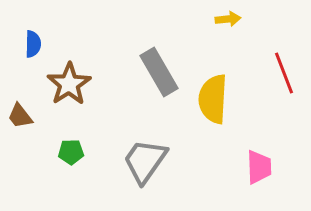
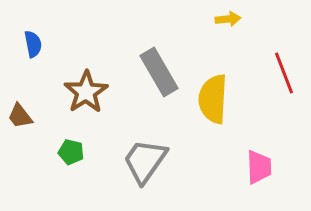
blue semicircle: rotated 12 degrees counterclockwise
brown star: moved 17 px right, 8 px down
green pentagon: rotated 15 degrees clockwise
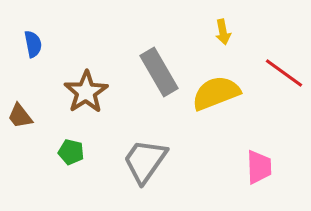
yellow arrow: moved 5 px left, 13 px down; rotated 85 degrees clockwise
red line: rotated 33 degrees counterclockwise
yellow semicircle: moved 3 px right, 6 px up; rotated 66 degrees clockwise
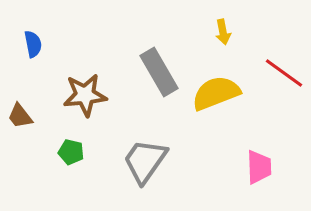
brown star: moved 1 px left, 3 px down; rotated 27 degrees clockwise
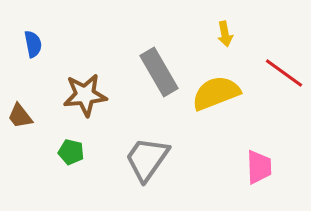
yellow arrow: moved 2 px right, 2 px down
gray trapezoid: moved 2 px right, 2 px up
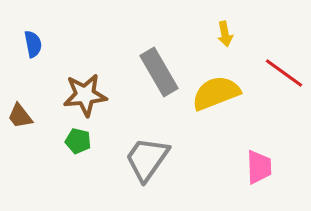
green pentagon: moved 7 px right, 11 px up
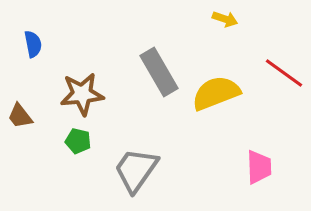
yellow arrow: moved 15 px up; rotated 60 degrees counterclockwise
brown star: moved 3 px left, 1 px up
gray trapezoid: moved 11 px left, 11 px down
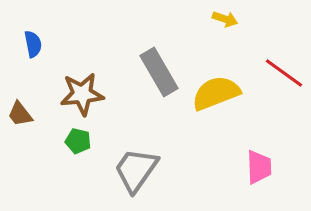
brown trapezoid: moved 2 px up
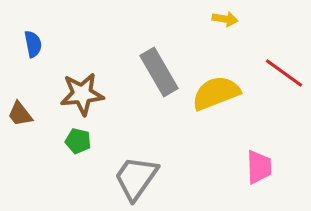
yellow arrow: rotated 10 degrees counterclockwise
gray trapezoid: moved 8 px down
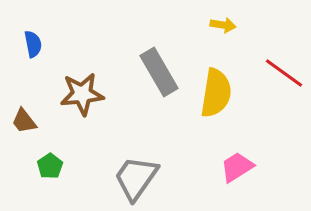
yellow arrow: moved 2 px left, 6 px down
yellow semicircle: rotated 120 degrees clockwise
brown trapezoid: moved 4 px right, 7 px down
green pentagon: moved 28 px left, 25 px down; rotated 25 degrees clockwise
pink trapezoid: moved 22 px left; rotated 120 degrees counterclockwise
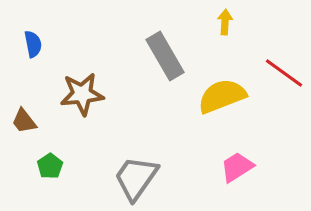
yellow arrow: moved 2 px right, 3 px up; rotated 95 degrees counterclockwise
gray rectangle: moved 6 px right, 16 px up
yellow semicircle: moved 6 px right, 3 px down; rotated 120 degrees counterclockwise
